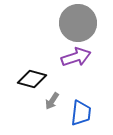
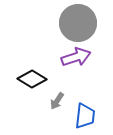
black diamond: rotated 16 degrees clockwise
gray arrow: moved 5 px right
blue trapezoid: moved 4 px right, 3 px down
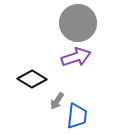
blue trapezoid: moved 8 px left
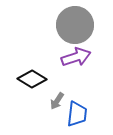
gray circle: moved 3 px left, 2 px down
blue trapezoid: moved 2 px up
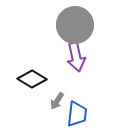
purple arrow: rotated 96 degrees clockwise
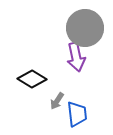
gray circle: moved 10 px right, 3 px down
blue trapezoid: rotated 12 degrees counterclockwise
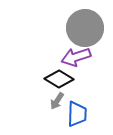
purple arrow: rotated 84 degrees clockwise
black diamond: moved 27 px right
blue trapezoid: rotated 8 degrees clockwise
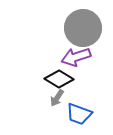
gray circle: moved 2 px left
gray arrow: moved 3 px up
blue trapezoid: moved 2 px right; rotated 108 degrees clockwise
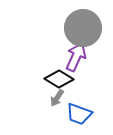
purple arrow: rotated 132 degrees clockwise
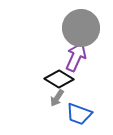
gray circle: moved 2 px left
